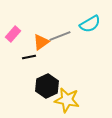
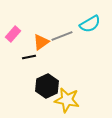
gray line: moved 2 px right
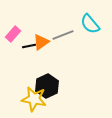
cyan semicircle: rotated 80 degrees clockwise
gray line: moved 1 px right, 1 px up
black line: moved 11 px up
yellow star: moved 33 px left, 1 px up
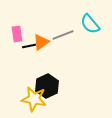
pink rectangle: moved 4 px right; rotated 49 degrees counterclockwise
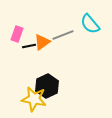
pink rectangle: rotated 28 degrees clockwise
orange triangle: moved 1 px right
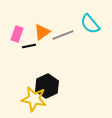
orange triangle: moved 10 px up
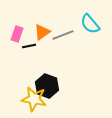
black hexagon: rotated 15 degrees counterclockwise
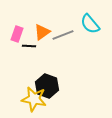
black line: rotated 16 degrees clockwise
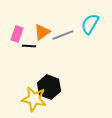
cyan semicircle: rotated 70 degrees clockwise
black hexagon: moved 2 px right, 1 px down
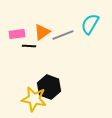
pink rectangle: rotated 63 degrees clockwise
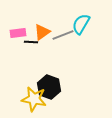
cyan semicircle: moved 9 px left
pink rectangle: moved 1 px right, 1 px up
black line: moved 2 px right, 4 px up
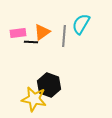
gray line: moved 1 px right, 1 px down; rotated 65 degrees counterclockwise
black hexagon: moved 2 px up
